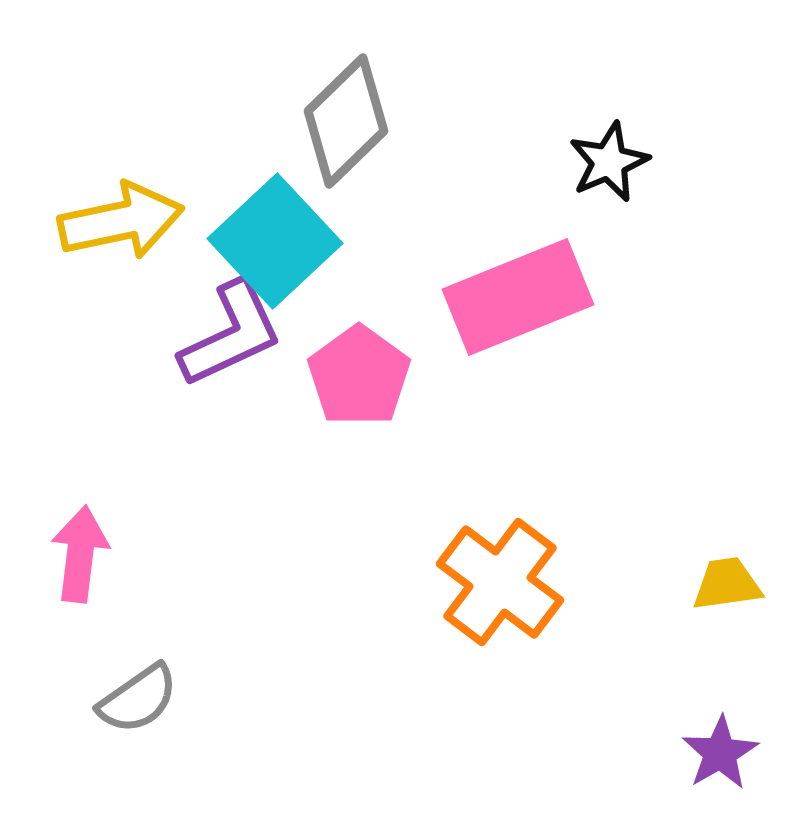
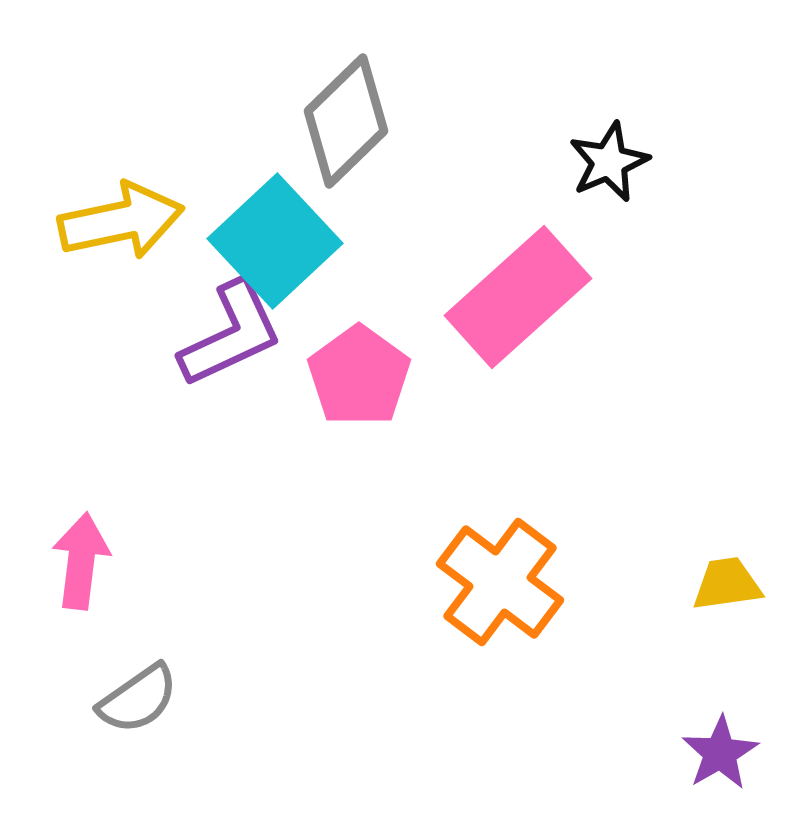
pink rectangle: rotated 20 degrees counterclockwise
pink arrow: moved 1 px right, 7 px down
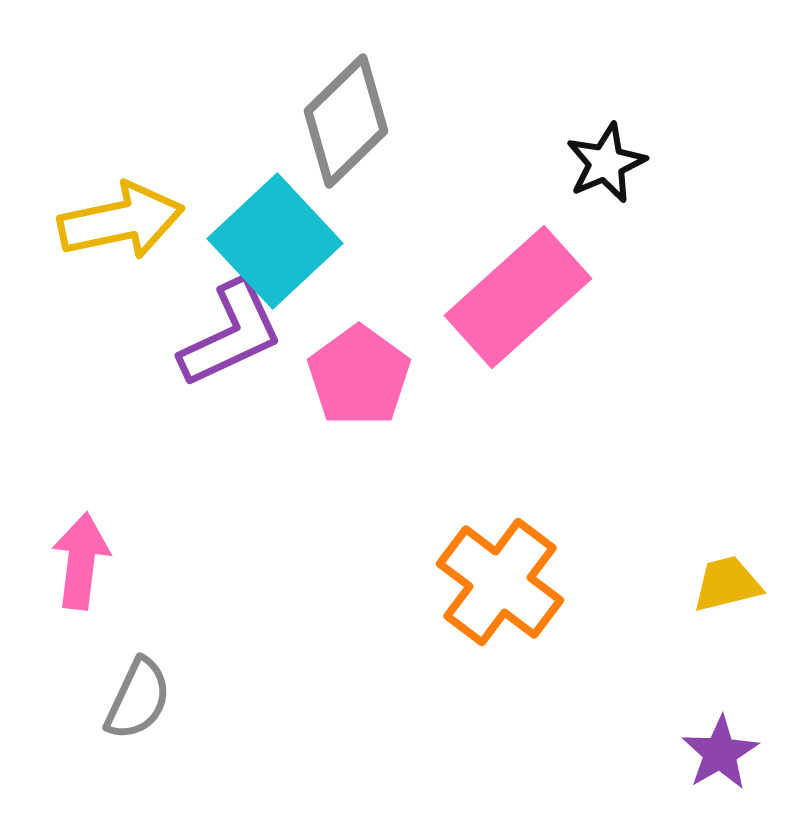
black star: moved 3 px left, 1 px down
yellow trapezoid: rotated 6 degrees counterclockwise
gray semicircle: rotated 30 degrees counterclockwise
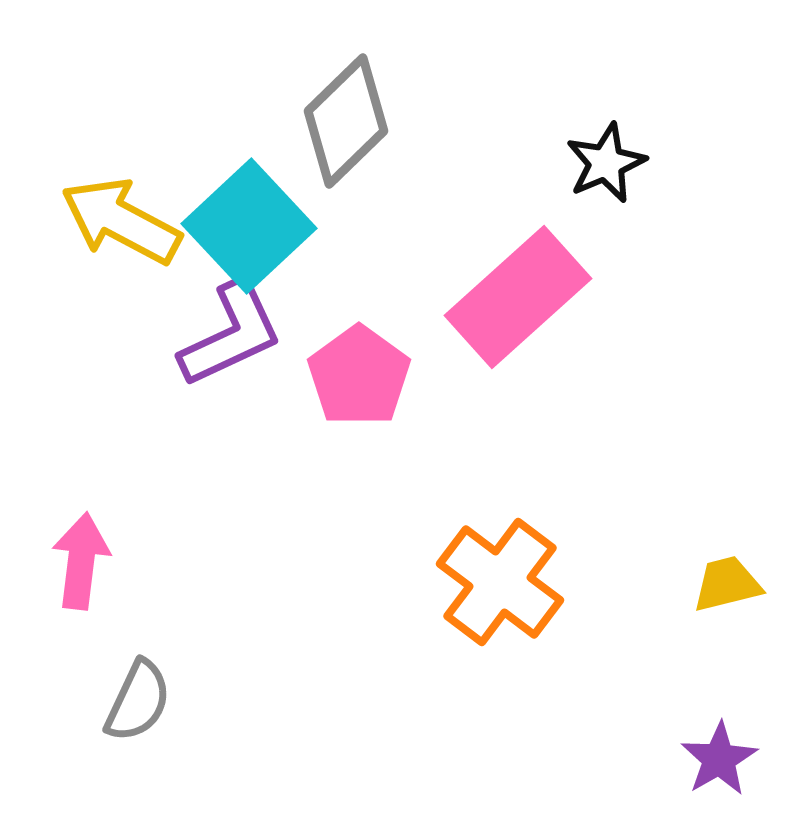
yellow arrow: rotated 140 degrees counterclockwise
cyan square: moved 26 px left, 15 px up
gray semicircle: moved 2 px down
purple star: moved 1 px left, 6 px down
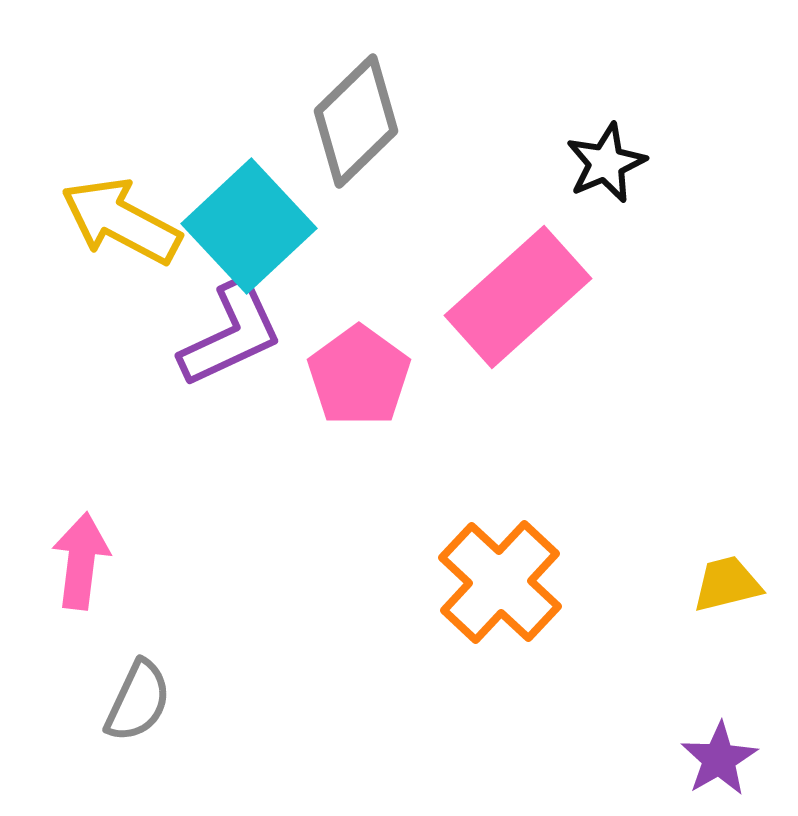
gray diamond: moved 10 px right
orange cross: rotated 6 degrees clockwise
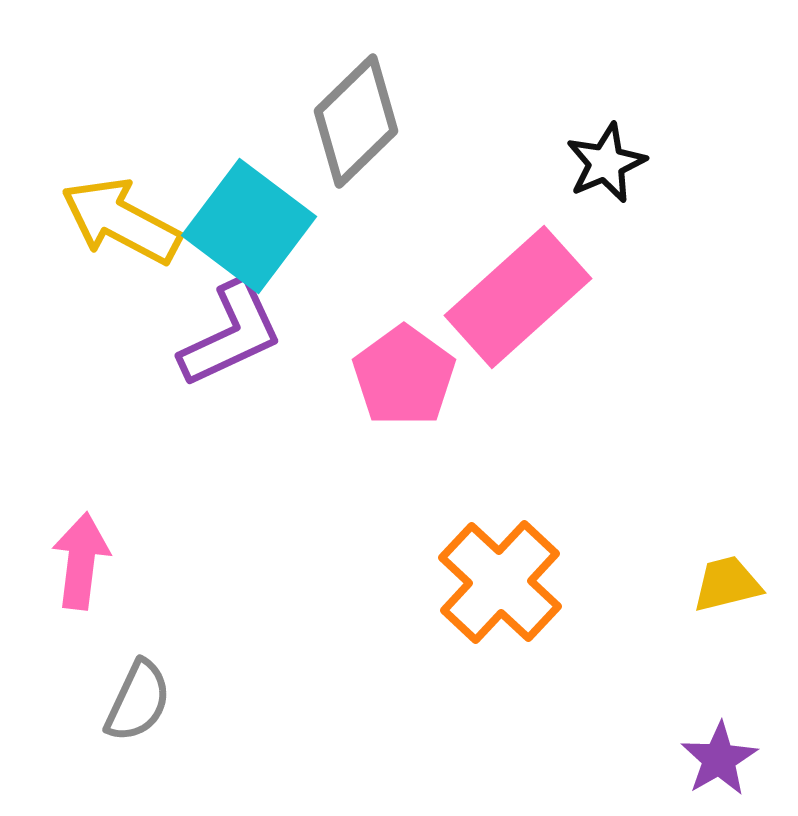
cyan square: rotated 10 degrees counterclockwise
pink pentagon: moved 45 px right
